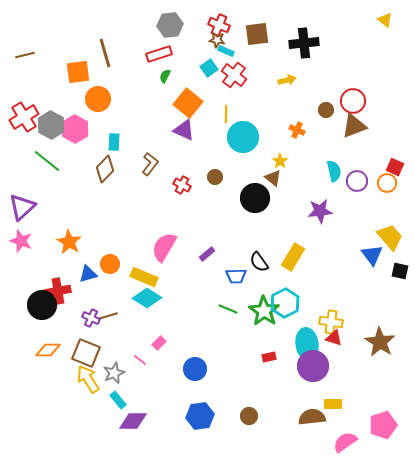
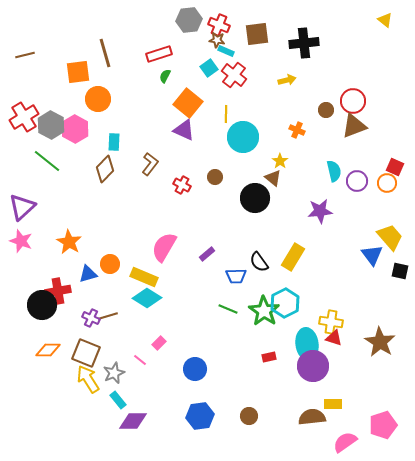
gray hexagon at (170, 25): moved 19 px right, 5 px up
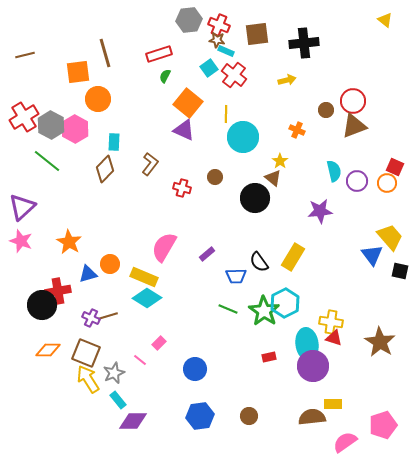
red cross at (182, 185): moved 3 px down; rotated 12 degrees counterclockwise
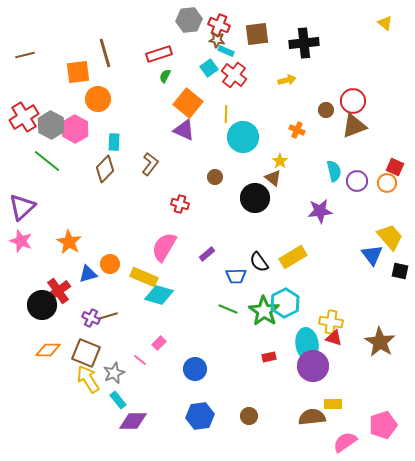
yellow triangle at (385, 20): moved 3 px down
red cross at (182, 188): moved 2 px left, 16 px down
yellow rectangle at (293, 257): rotated 28 degrees clockwise
red cross at (58, 291): rotated 25 degrees counterclockwise
cyan diamond at (147, 298): moved 12 px right, 3 px up; rotated 16 degrees counterclockwise
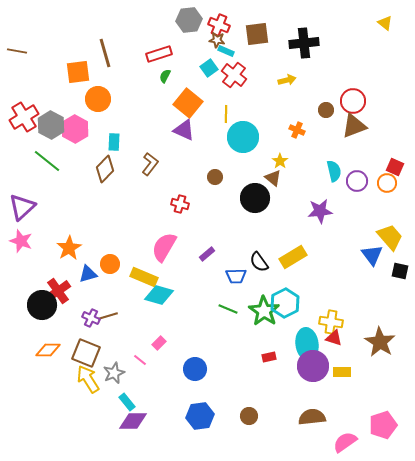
brown line at (25, 55): moved 8 px left, 4 px up; rotated 24 degrees clockwise
orange star at (69, 242): moved 6 px down; rotated 10 degrees clockwise
cyan rectangle at (118, 400): moved 9 px right, 2 px down
yellow rectangle at (333, 404): moved 9 px right, 32 px up
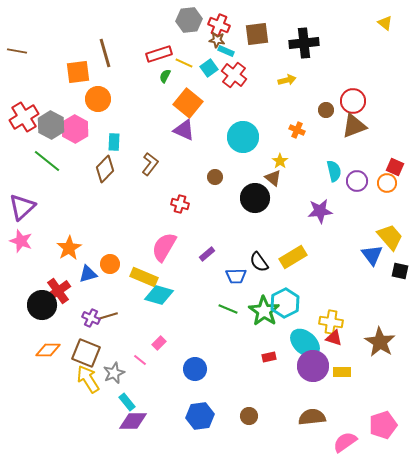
yellow line at (226, 114): moved 42 px left, 51 px up; rotated 66 degrees counterclockwise
cyan ellipse at (307, 344): moved 2 px left, 1 px up; rotated 40 degrees counterclockwise
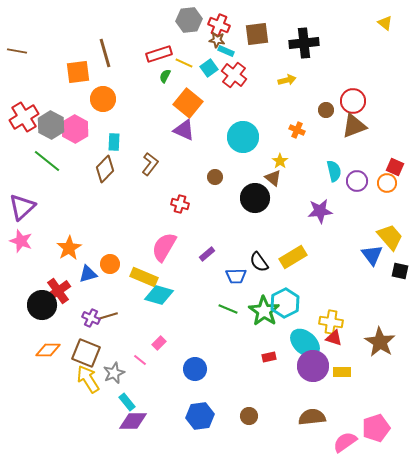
orange circle at (98, 99): moved 5 px right
pink pentagon at (383, 425): moved 7 px left, 3 px down
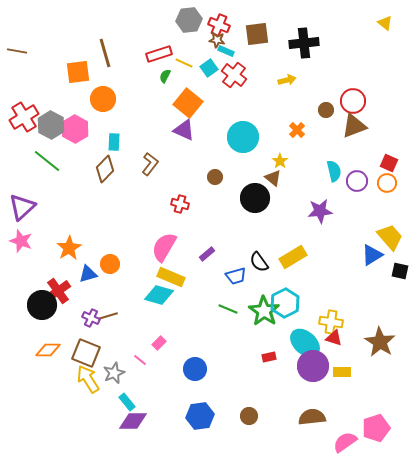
orange cross at (297, 130): rotated 21 degrees clockwise
red square at (395, 167): moved 6 px left, 4 px up
blue triangle at (372, 255): rotated 35 degrees clockwise
blue trapezoid at (236, 276): rotated 15 degrees counterclockwise
yellow rectangle at (144, 277): moved 27 px right
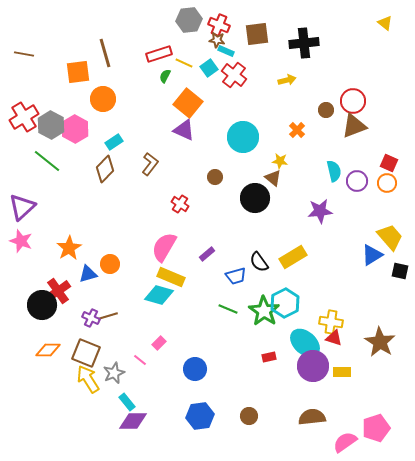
brown line at (17, 51): moved 7 px right, 3 px down
cyan rectangle at (114, 142): rotated 54 degrees clockwise
yellow star at (280, 161): rotated 28 degrees counterclockwise
red cross at (180, 204): rotated 18 degrees clockwise
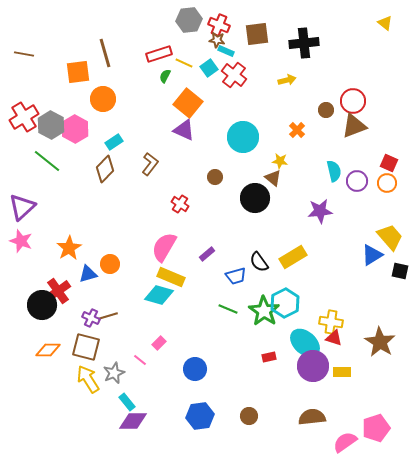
brown square at (86, 353): moved 6 px up; rotated 8 degrees counterclockwise
